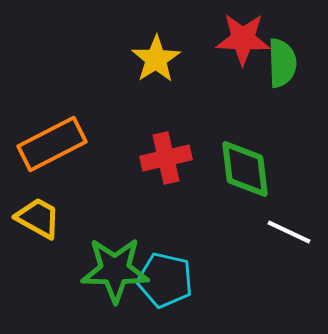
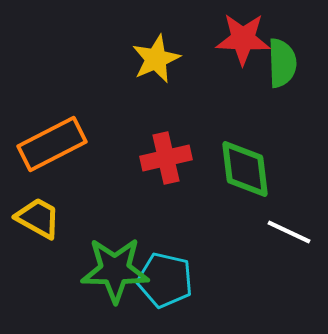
yellow star: rotated 9 degrees clockwise
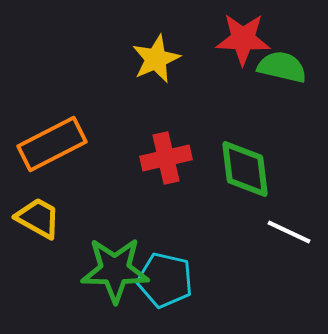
green semicircle: moved 4 px down; rotated 75 degrees counterclockwise
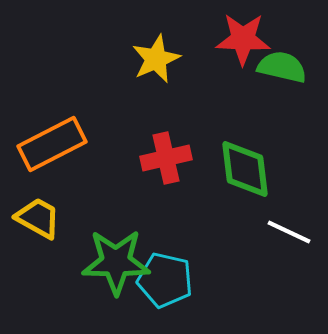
green star: moved 1 px right, 8 px up
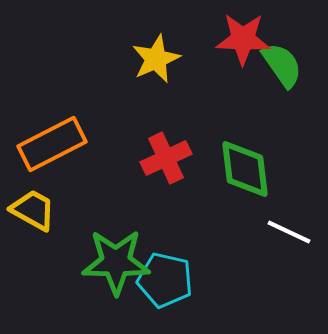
green semicircle: moved 2 px up; rotated 42 degrees clockwise
red cross: rotated 12 degrees counterclockwise
yellow trapezoid: moved 5 px left, 8 px up
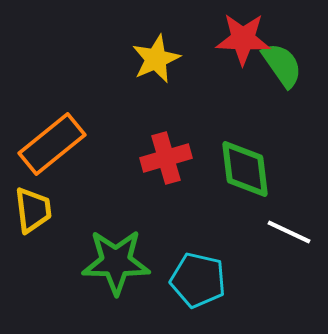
orange rectangle: rotated 12 degrees counterclockwise
red cross: rotated 9 degrees clockwise
yellow trapezoid: rotated 54 degrees clockwise
cyan pentagon: moved 33 px right
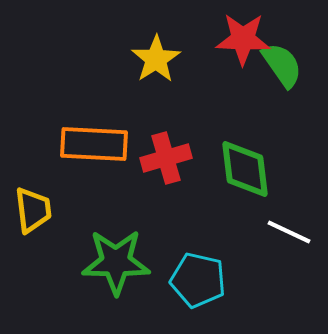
yellow star: rotated 9 degrees counterclockwise
orange rectangle: moved 42 px right; rotated 42 degrees clockwise
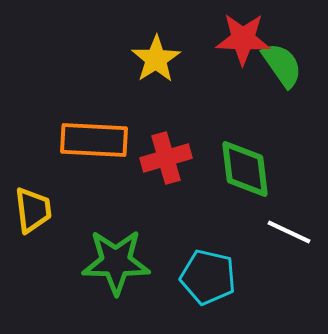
orange rectangle: moved 4 px up
cyan pentagon: moved 10 px right, 3 px up
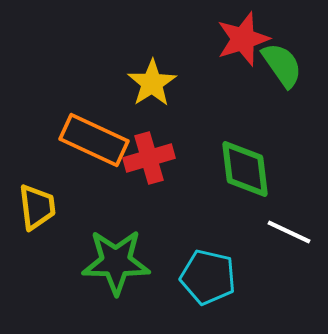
red star: rotated 20 degrees counterclockwise
yellow star: moved 4 px left, 24 px down
orange rectangle: rotated 22 degrees clockwise
red cross: moved 17 px left
yellow trapezoid: moved 4 px right, 3 px up
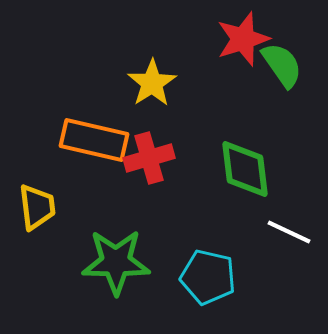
orange rectangle: rotated 12 degrees counterclockwise
